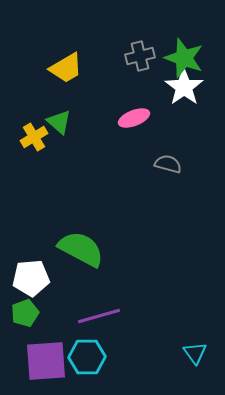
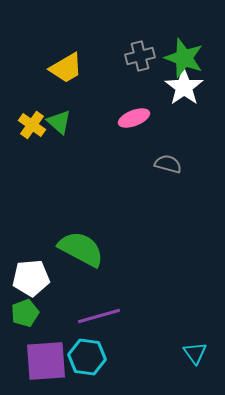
yellow cross: moved 2 px left, 12 px up; rotated 24 degrees counterclockwise
cyan hexagon: rotated 9 degrees clockwise
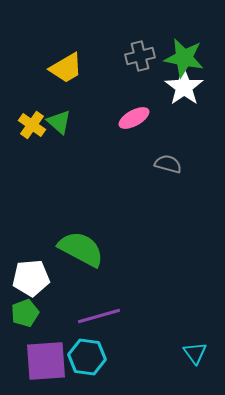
green star: rotated 9 degrees counterclockwise
pink ellipse: rotated 8 degrees counterclockwise
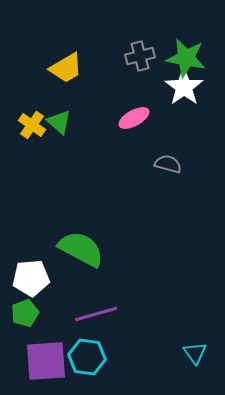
green star: moved 2 px right
purple line: moved 3 px left, 2 px up
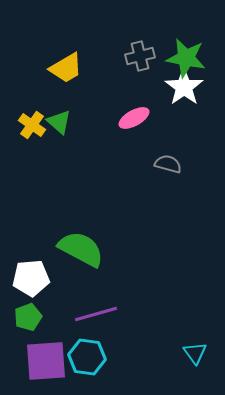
green pentagon: moved 3 px right, 4 px down
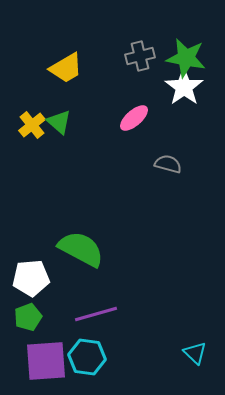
pink ellipse: rotated 12 degrees counterclockwise
yellow cross: rotated 16 degrees clockwise
cyan triangle: rotated 10 degrees counterclockwise
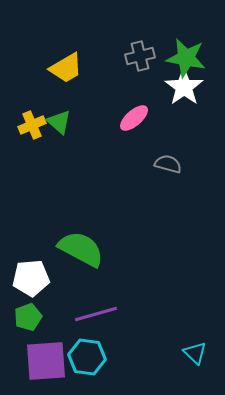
yellow cross: rotated 16 degrees clockwise
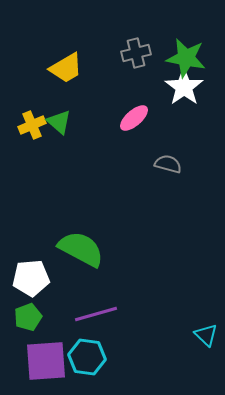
gray cross: moved 4 px left, 3 px up
cyan triangle: moved 11 px right, 18 px up
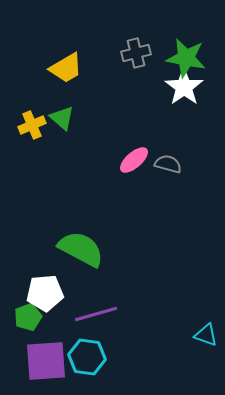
pink ellipse: moved 42 px down
green triangle: moved 3 px right, 4 px up
white pentagon: moved 14 px right, 15 px down
cyan triangle: rotated 25 degrees counterclockwise
